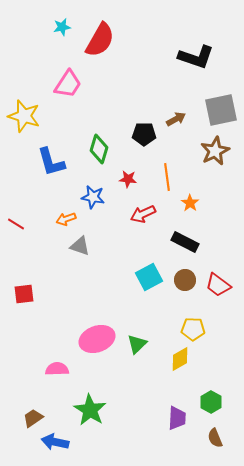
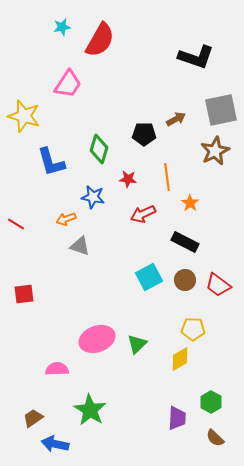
brown semicircle: rotated 24 degrees counterclockwise
blue arrow: moved 2 px down
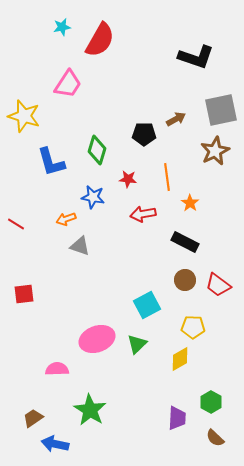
green diamond: moved 2 px left, 1 px down
red arrow: rotated 15 degrees clockwise
cyan square: moved 2 px left, 28 px down
yellow pentagon: moved 2 px up
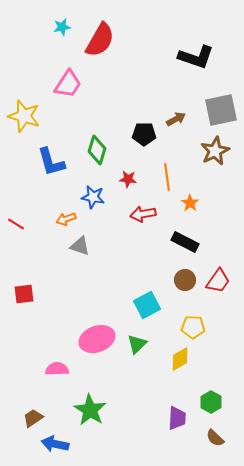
red trapezoid: moved 4 px up; rotated 92 degrees counterclockwise
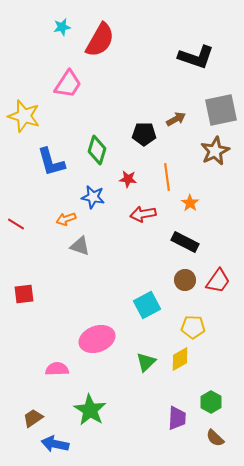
green triangle: moved 9 px right, 18 px down
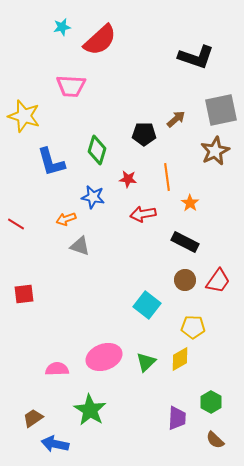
red semicircle: rotated 18 degrees clockwise
pink trapezoid: moved 3 px right, 2 px down; rotated 60 degrees clockwise
brown arrow: rotated 12 degrees counterclockwise
cyan square: rotated 24 degrees counterclockwise
pink ellipse: moved 7 px right, 18 px down
brown semicircle: moved 2 px down
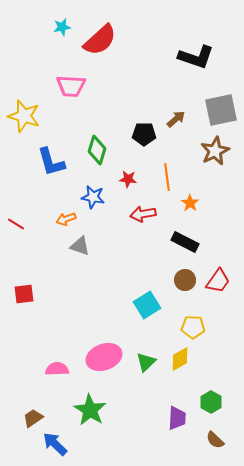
cyan square: rotated 20 degrees clockwise
blue arrow: rotated 32 degrees clockwise
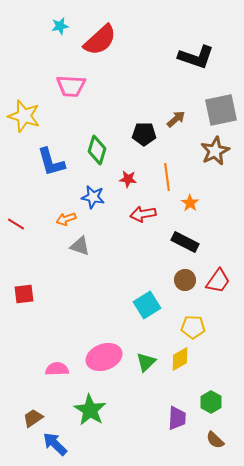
cyan star: moved 2 px left, 1 px up
